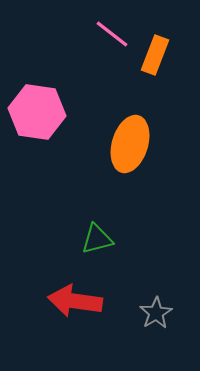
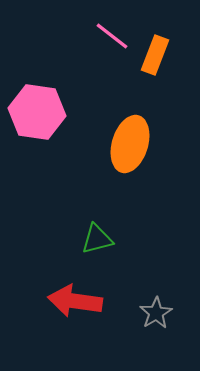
pink line: moved 2 px down
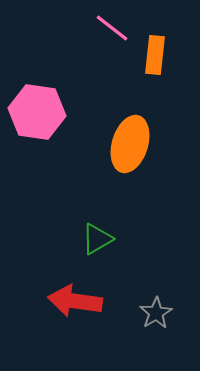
pink line: moved 8 px up
orange rectangle: rotated 15 degrees counterclockwise
green triangle: rotated 16 degrees counterclockwise
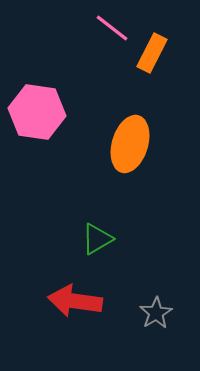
orange rectangle: moved 3 px left, 2 px up; rotated 21 degrees clockwise
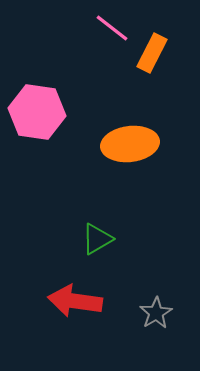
orange ellipse: rotated 66 degrees clockwise
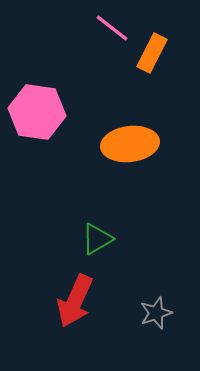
red arrow: rotated 74 degrees counterclockwise
gray star: rotated 12 degrees clockwise
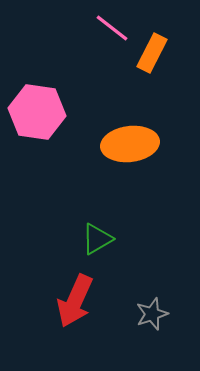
gray star: moved 4 px left, 1 px down
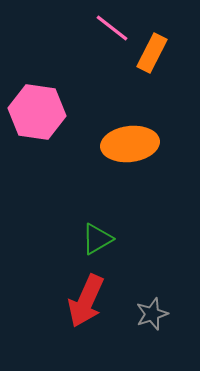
red arrow: moved 11 px right
